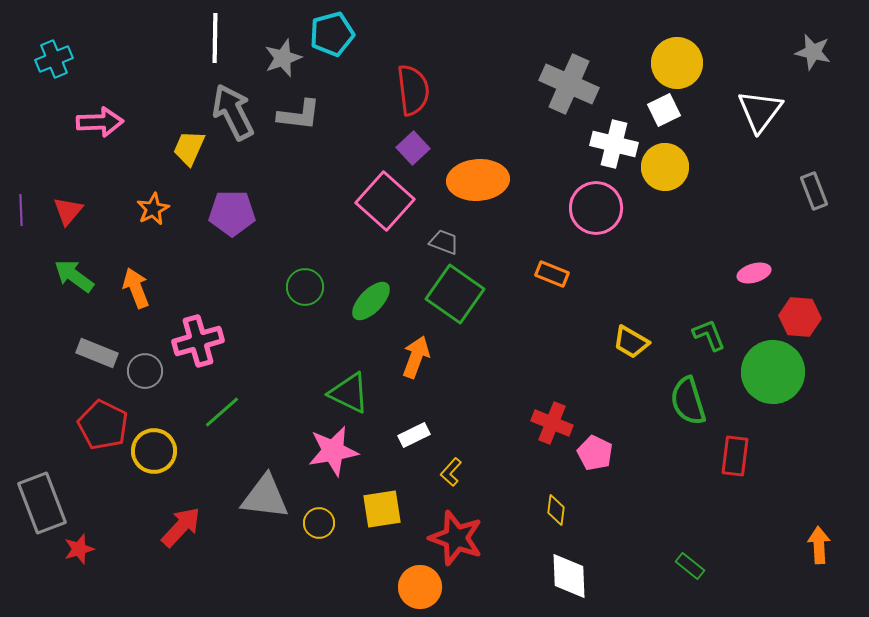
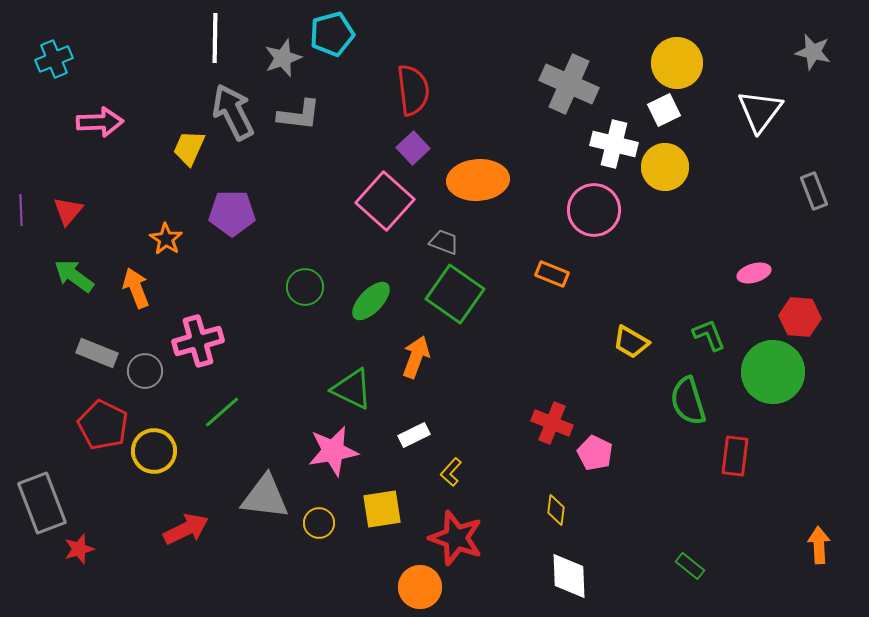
pink circle at (596, 208): moved 2 px left, 2 px down
orange star at (153, 209): moved 13 px right, 30 px down; rotated 12 degrees counterclockwise
green triangle at (349, 393): moved 3 px right, 4 px up
red arrow at (181, 527): moved 5 px right, 2 px down; rotated 21 degrees clockwise
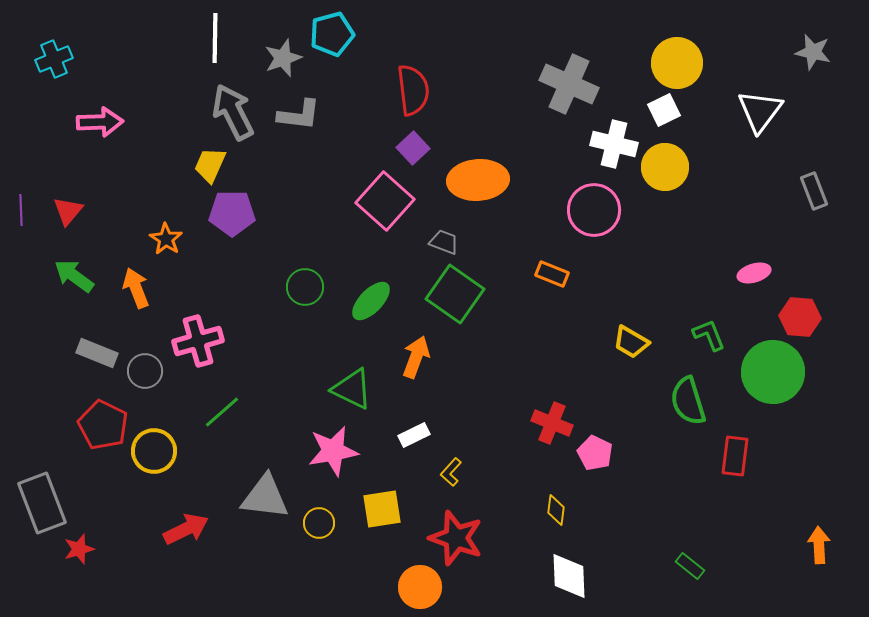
yellow trapezoid at (189, 148): moved 21 px right, 17 px down
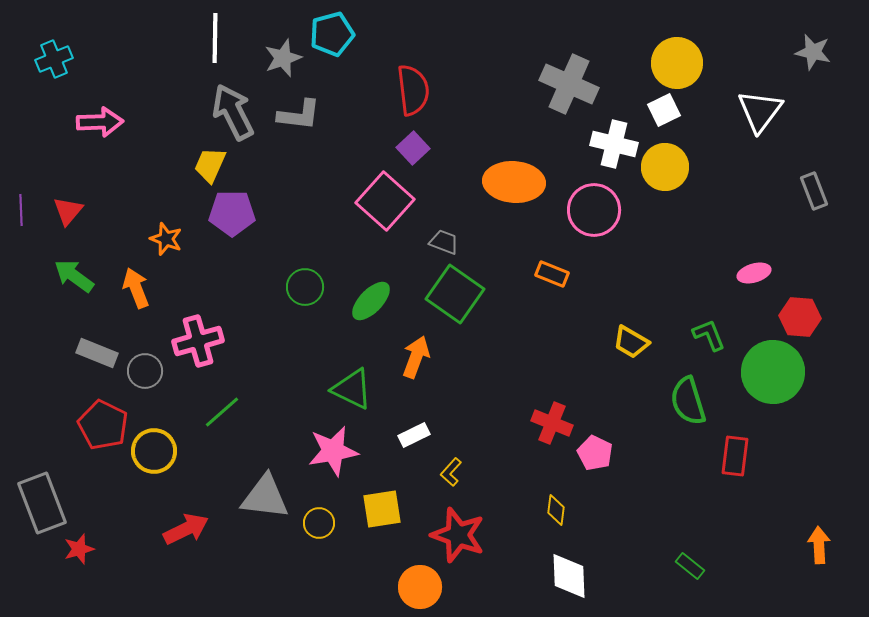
orange ellipse at (478, 180): moved 36 px right, 2 px down; rotated 8 degrees clockwise
orange star at (166, 239): rotated 12 degrees counterclockwise
red star at (456, 538): moved 2 px right, 3 px up
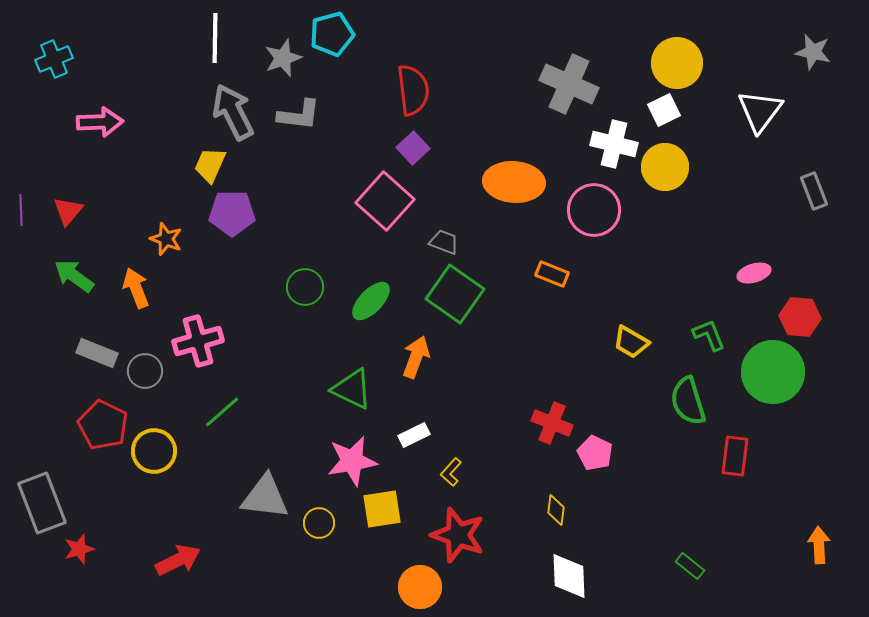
pink star at (333, 451): moved 19 px right, 10 px down
red arrow at (186, 529): moved 8 px left, 31 px down
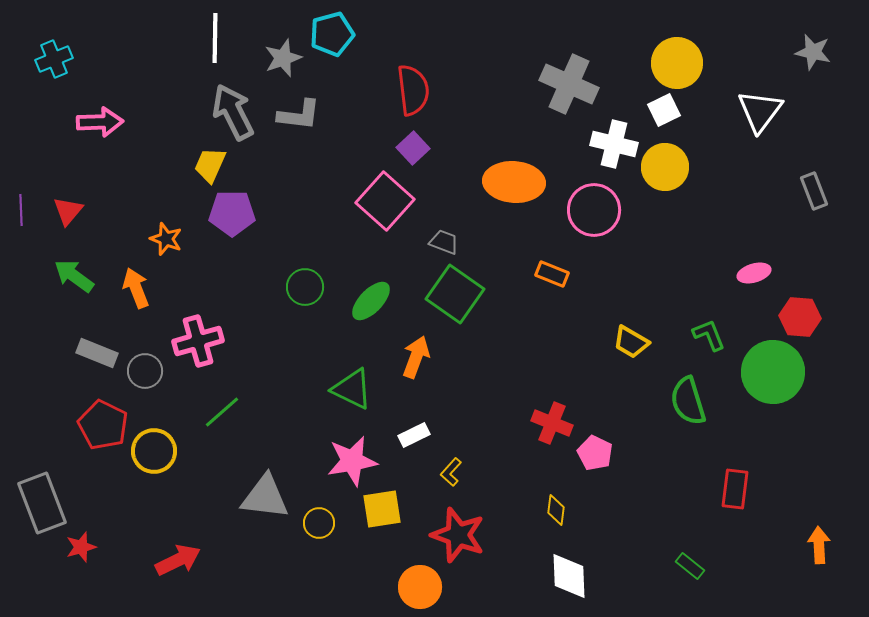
red rectangle at (735, 456): moved 33 px down
red star at (79, 549): moved 2 px right, 2 px up
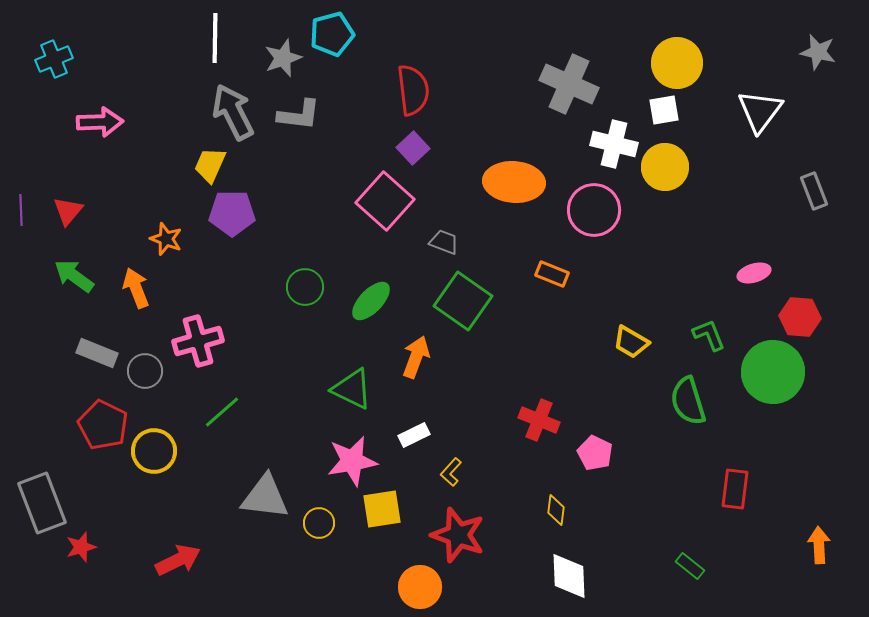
gray star at (813, 52): moved 5 px right
white square at (664, 110): rotated 16 degrees clockwise
green square at (455, 294): moved 8 px right, 7 px down
red cross at (552, 423): moved 13 px left, 3 px up
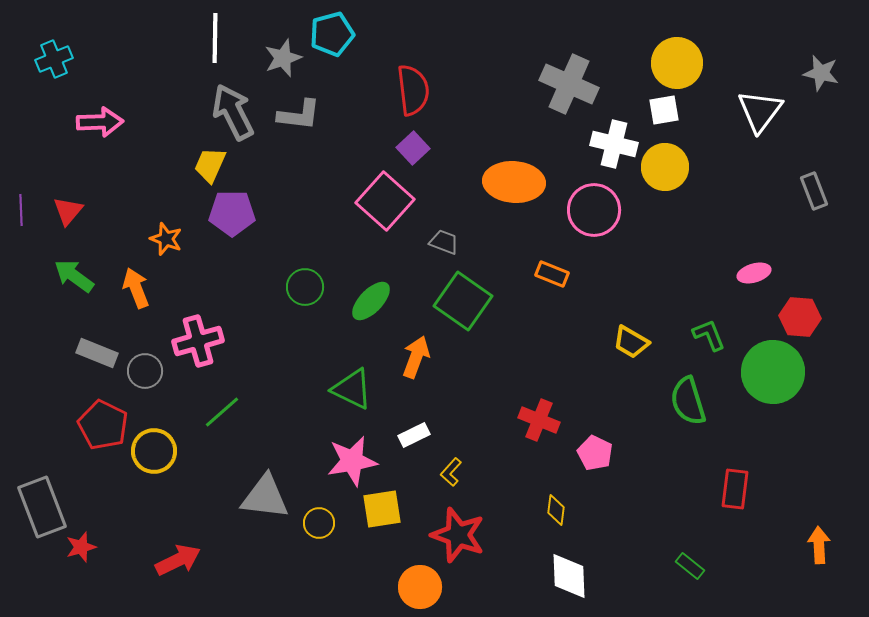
gray star at (818, 52): moved 3 px right, 21 px down
gray rectangle at (42, 503): moved 4 px down
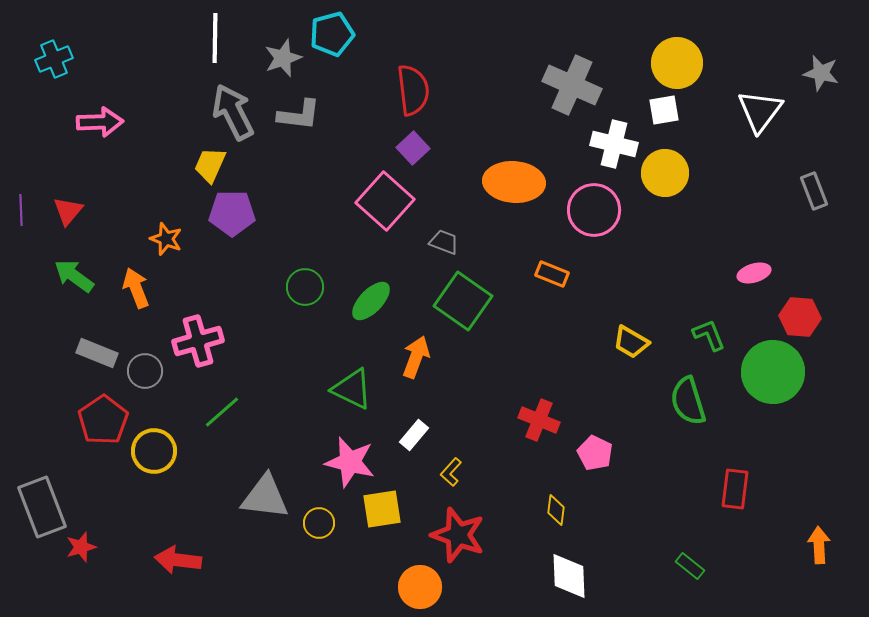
gray cross at (569, 84): moved 3 px right, 1 px down
yellow circle at (665, 167): moved 6 px down
red pentagon at (103, 425): moved 5 px up; rotated 12 degrees clockwise
white rectangle at (414, 435): rotated 24 degrees counterclockwise
pink star at (352, 461): moved 2 px left, 1 px down; rotated 24 degrees clockwise
red arrow at (178, 560): rotated 147 degrees counterclockwise
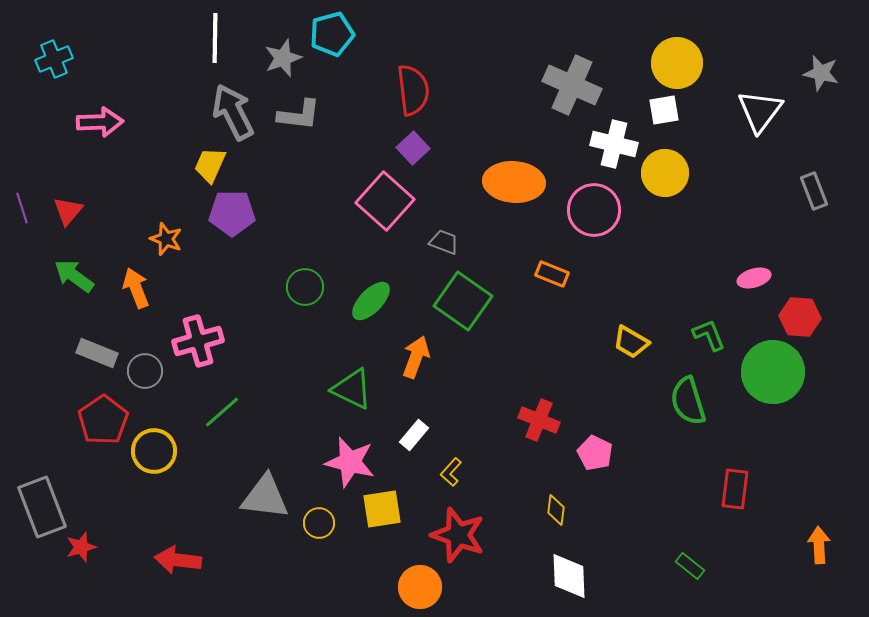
purple line at (21, 210): moved 1 px right, 2 px up; rotated 16 degrees counterclockwise
pink ellipse at (754, 273): moved 5 px down
